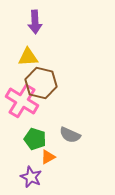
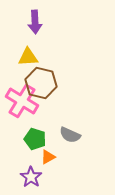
purple star: rotated 10 degrees clockwise
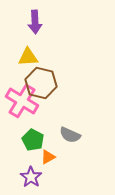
green pentagon: moved 2 px left, 1 px down; rotated 10 degrees clockwise
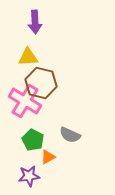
pink cross: moved 3 px right
purple star: moved 2 px left, 1 px up; rotated 30 degrees clockwise
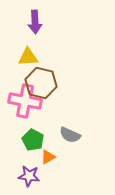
pink cross: rotated 20 degrees counterclockwise
purple star: rotated 15 degrees clockwise
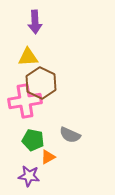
brown hexagon: rotated 12 degrees clockwise
pink cross: rotated 20 degrees counterclockwise
green pentagon: rotated 15 degrees counterclockwise
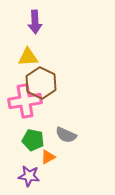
gray semicircle: moved 4 px left
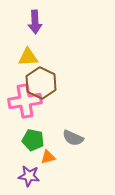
gray semicircle: moved 7 px right, 3 px down
orange triangle: rotated 14 degrees clockwise
